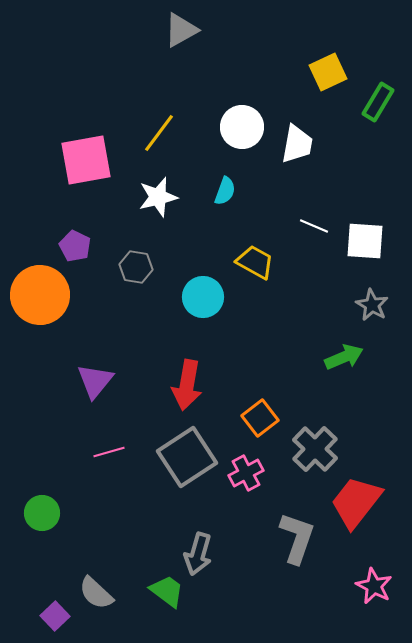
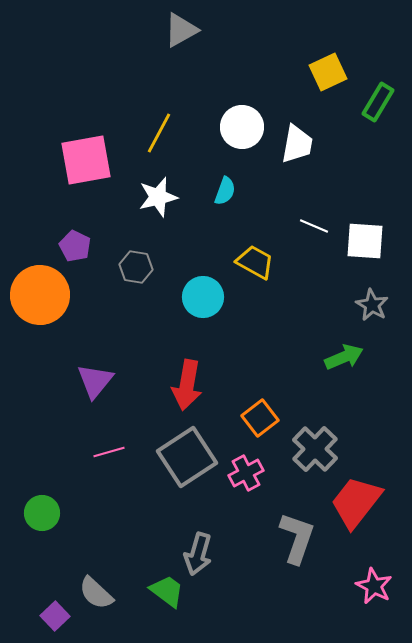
yellow line: rotated 9 degrees counterclockwise
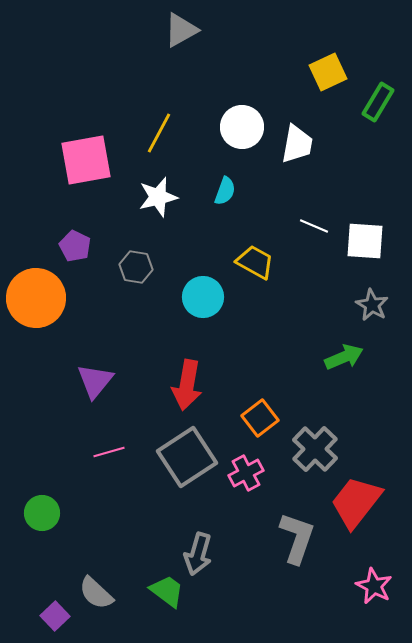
orange circle: moved 4 px left, 3 px down
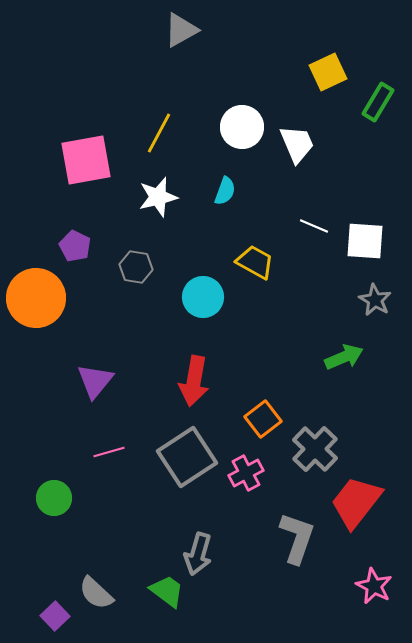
white trapezoid: rotated 33 degrees counterclockwise
gray star: moved 3 px right, 5 px up
red arrow: moved 7 px right, 4 px up
orange square: moved 3 px right, 1 px down
green circle: moved 12 px right, 15 px up
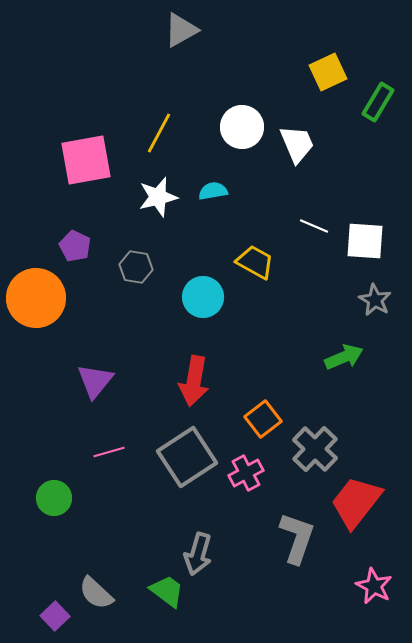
cyan semicircle: moved 12 px left; rotated 120 degrees counterclockwise
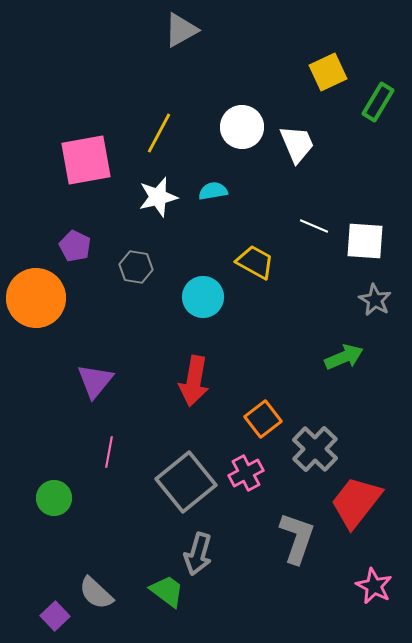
pink line: rotated 64 degrees counterclockwise
gray square: moved 1 px left, 25 px down; rotated 6 degrees counterclockwise
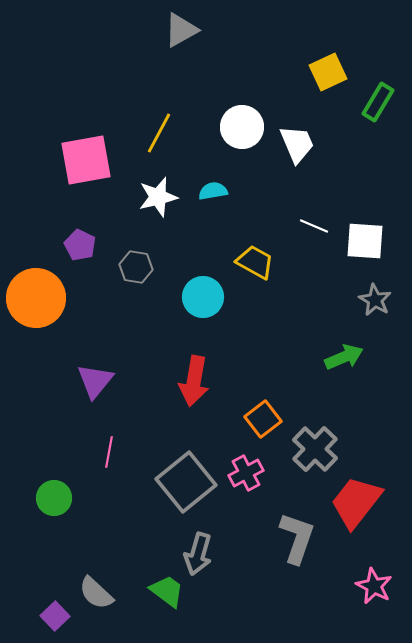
purple pentagon: moved 5 px right, 1 px up
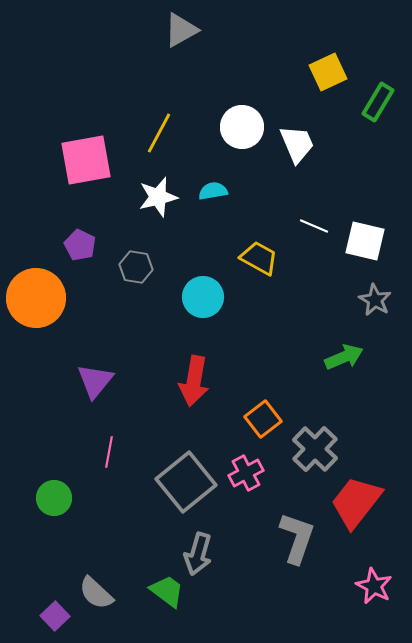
white square: rotated 9 degrees clockwise
yellow trapezoid: moved 4 px right, 4 px up
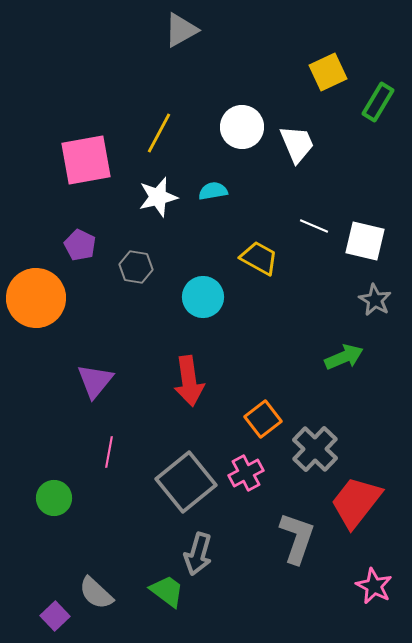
red arrow: moved 5 px left; rotated 18 degrees counterclockwise
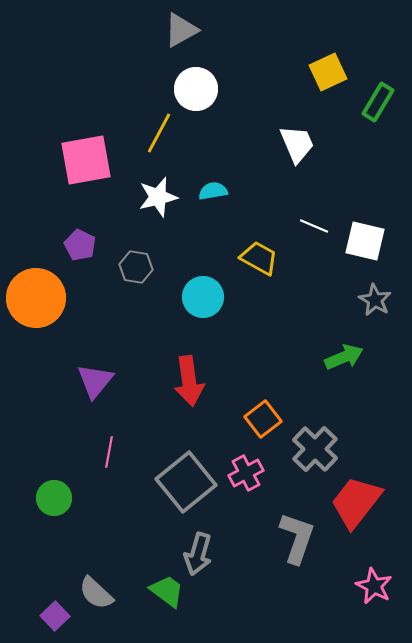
white circle: moved 46 px left, 38 px up
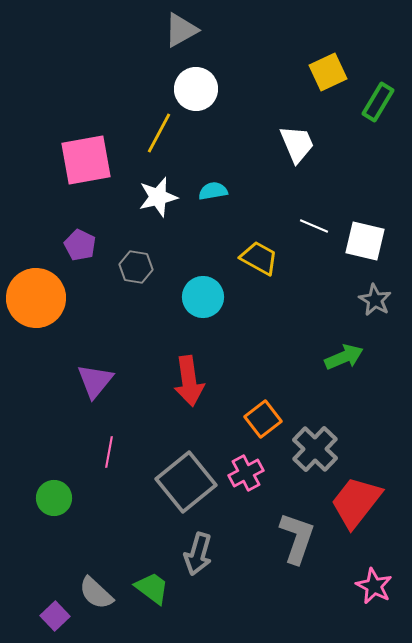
green trapezoid: moved 15 px left, 3 px up
